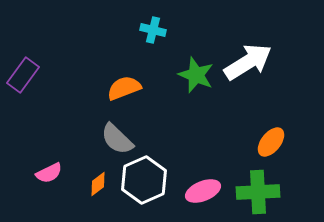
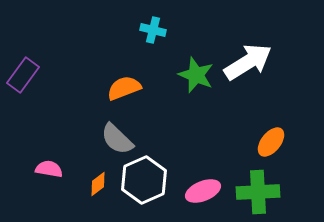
pink semicircle: moved 4 px up; rotated 144 degrees counterclockwise
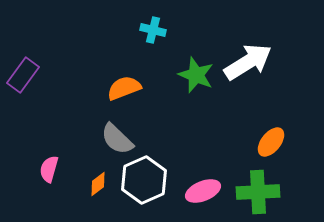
pink semicircle: rotated 84 degrees counterclockwise
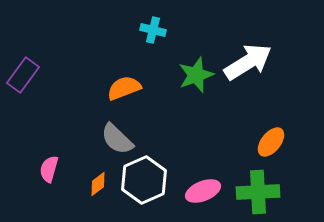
green star: rotated 30 degrees clockwise
